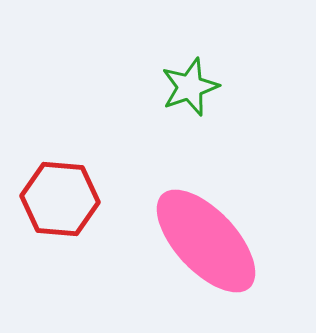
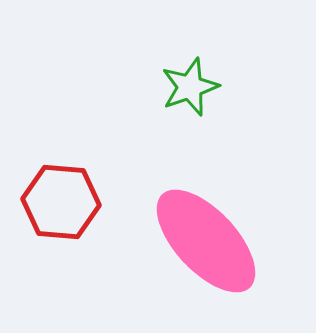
red hexagon: moved 1 px right, 3 px down
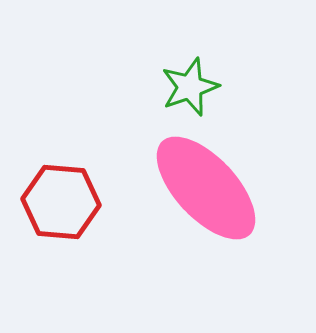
pink ellipse: moved 53 px up
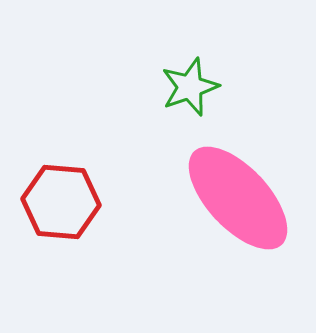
pink ellipse: moved 32 px right, 10 px down
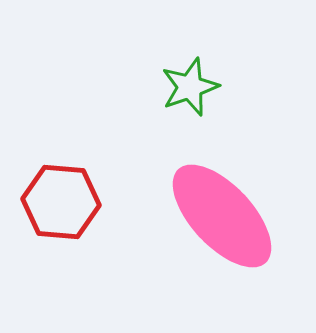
pink ellipse: moved 16 px left, 18 px down
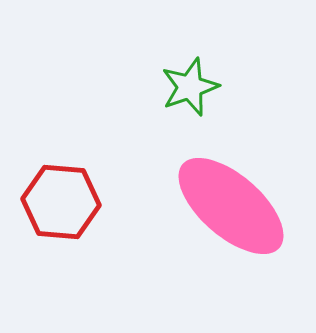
pink ellipse: moved 9 px right, 10 px up; rotated 6 degrees counterclockwise
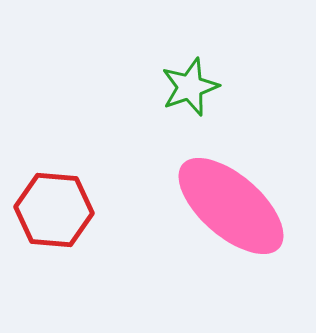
red hexagon: moved 7 px left, 8 px down
